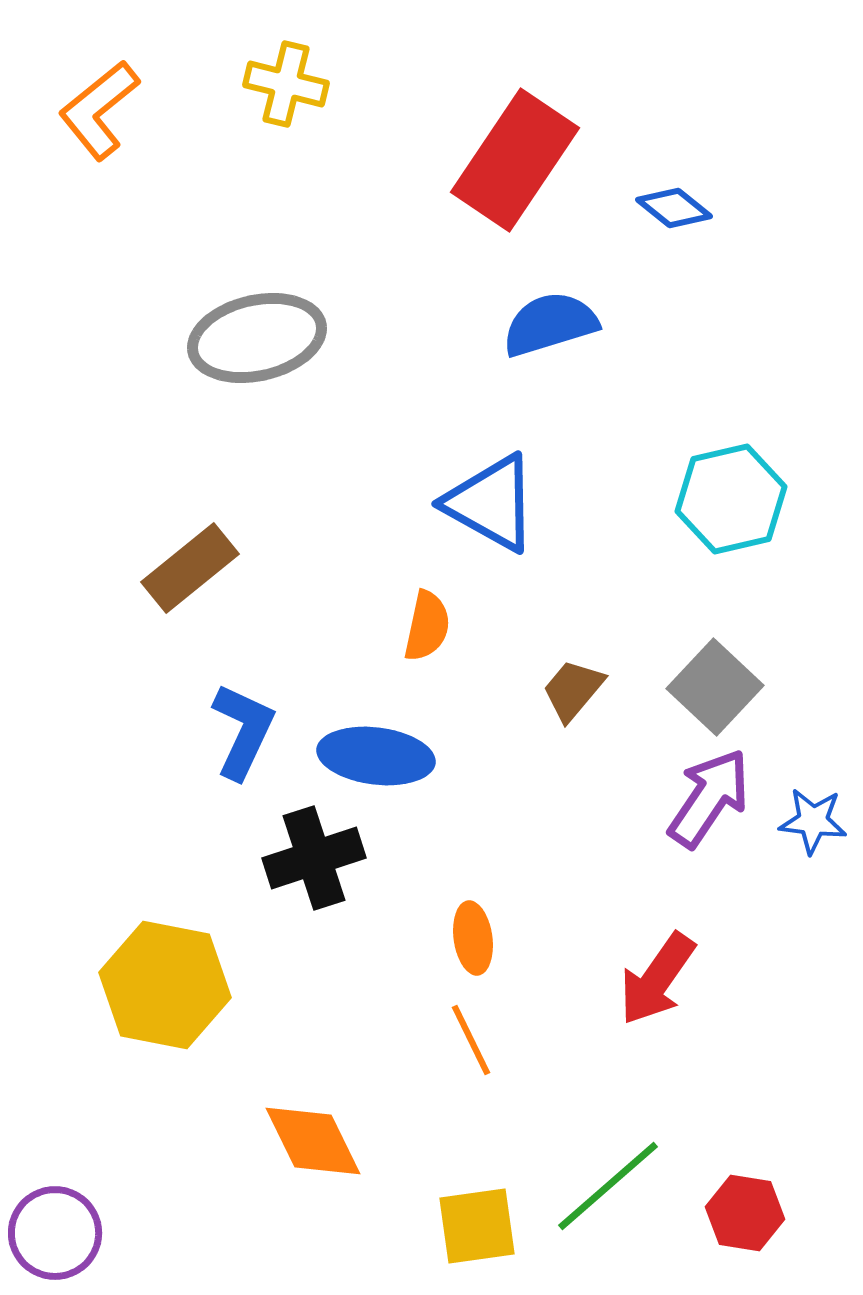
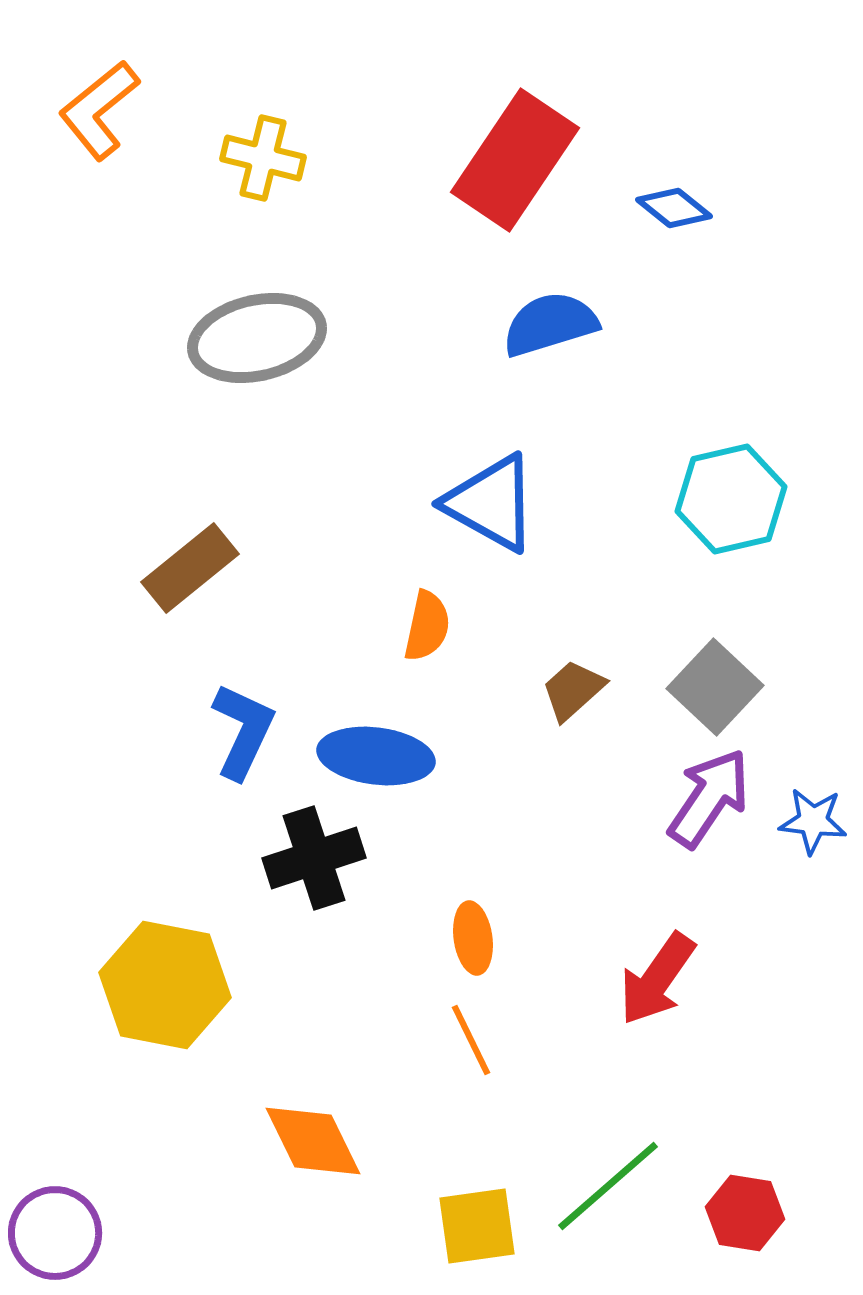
yellow cross: moved 23 px left, 74 px down
brown trapezoid: rotated 8 degrees clockwise
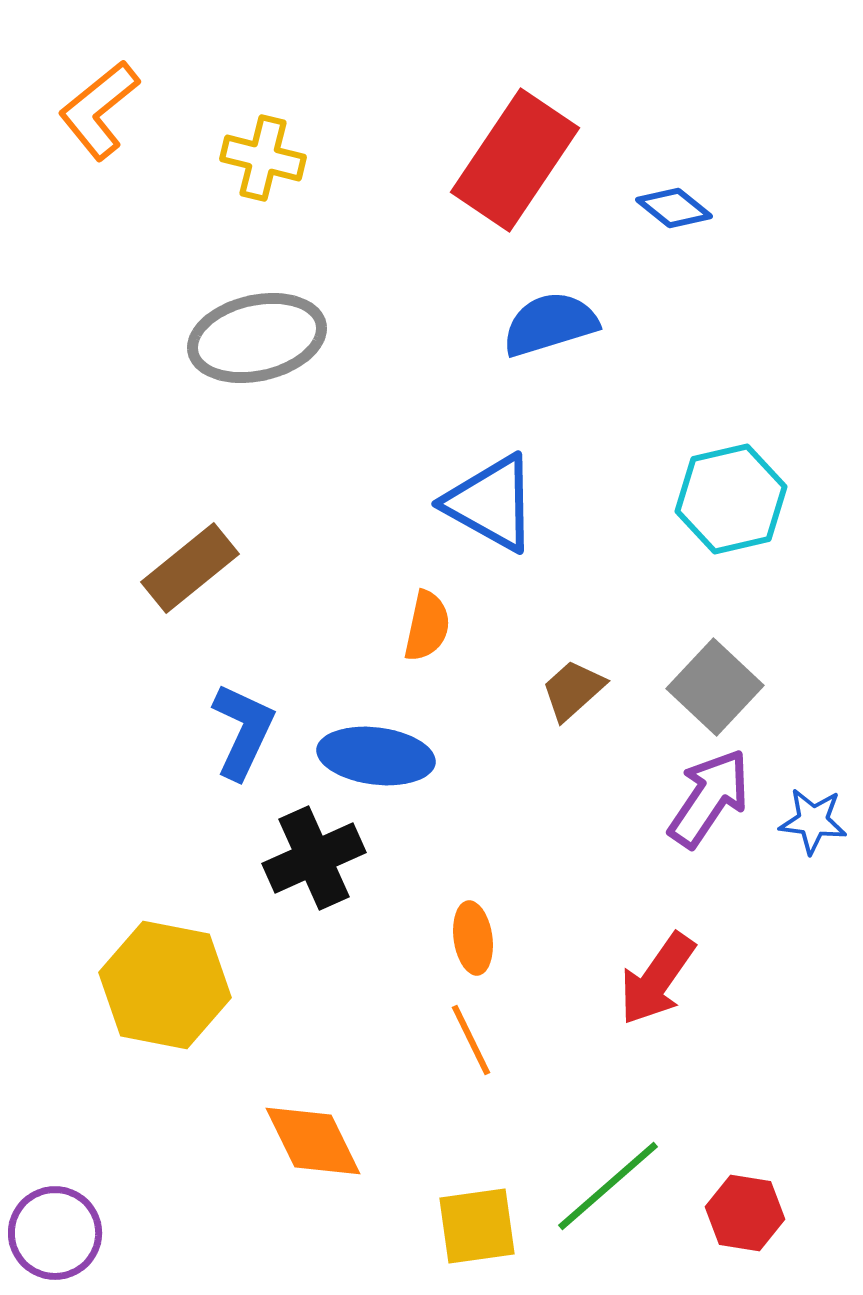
black cross: rotated 6 degrees counterclockwise
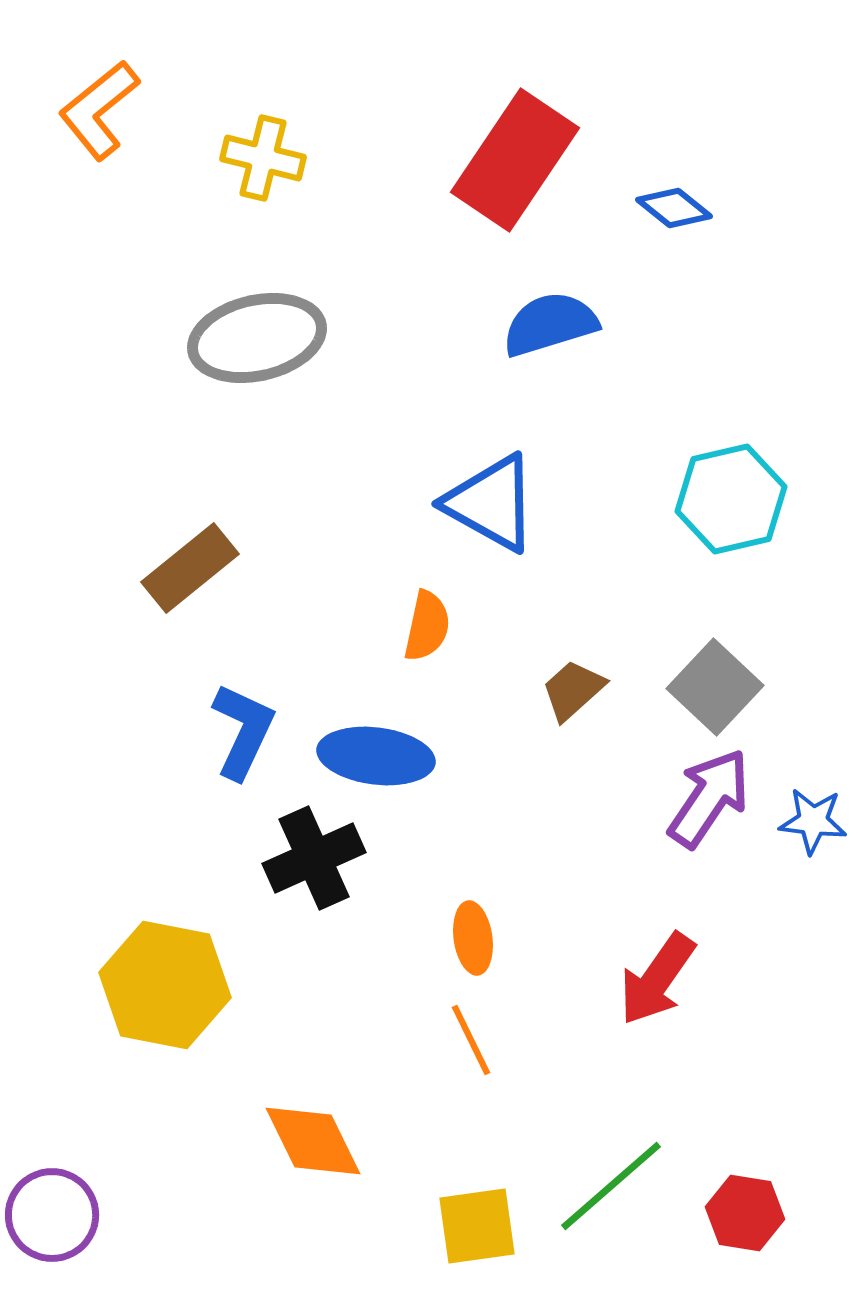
green line: moved 3 px right
purple circle: moved 3 px left, 18 px up
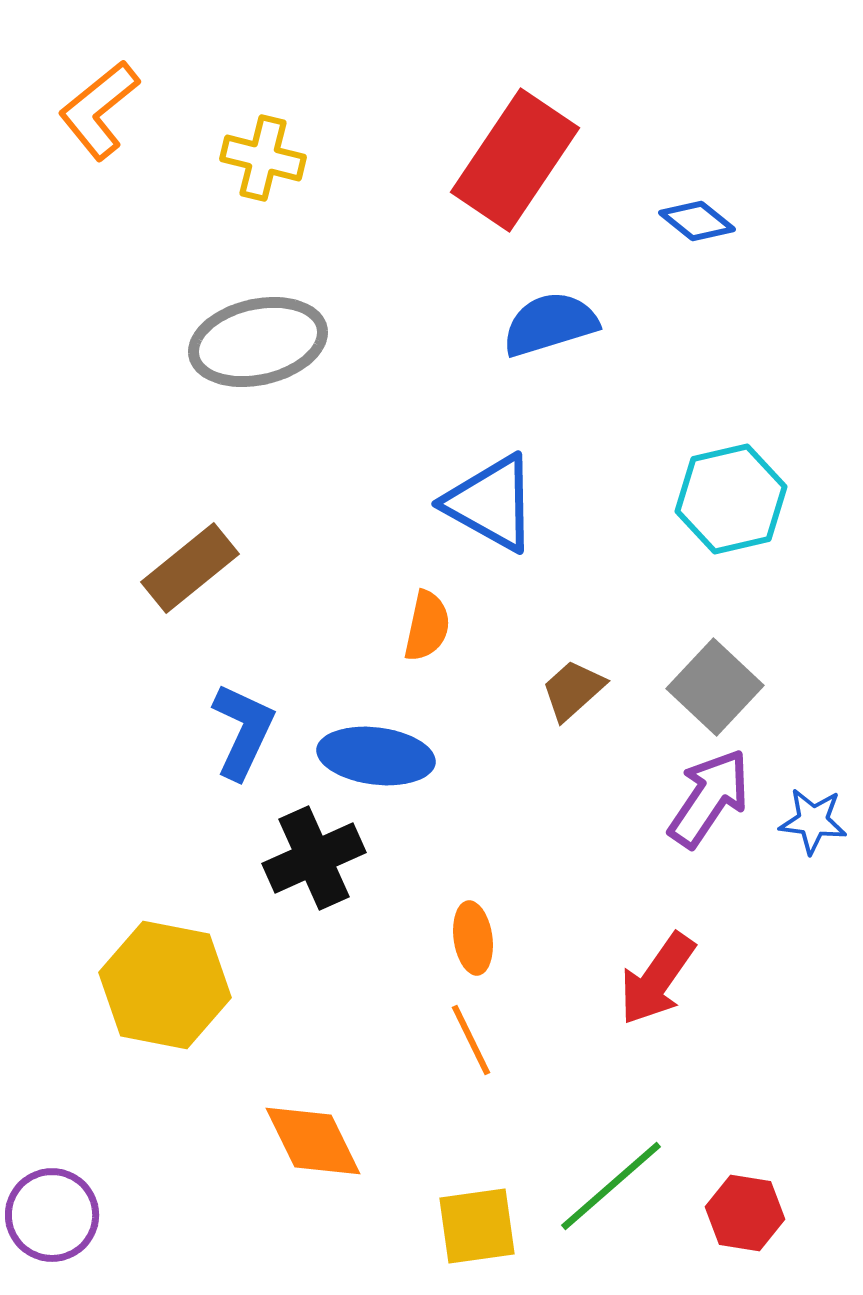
blue diamond: moved 23 px right, 13 px down
gray ellipse: moved 1 px right, 4 px down
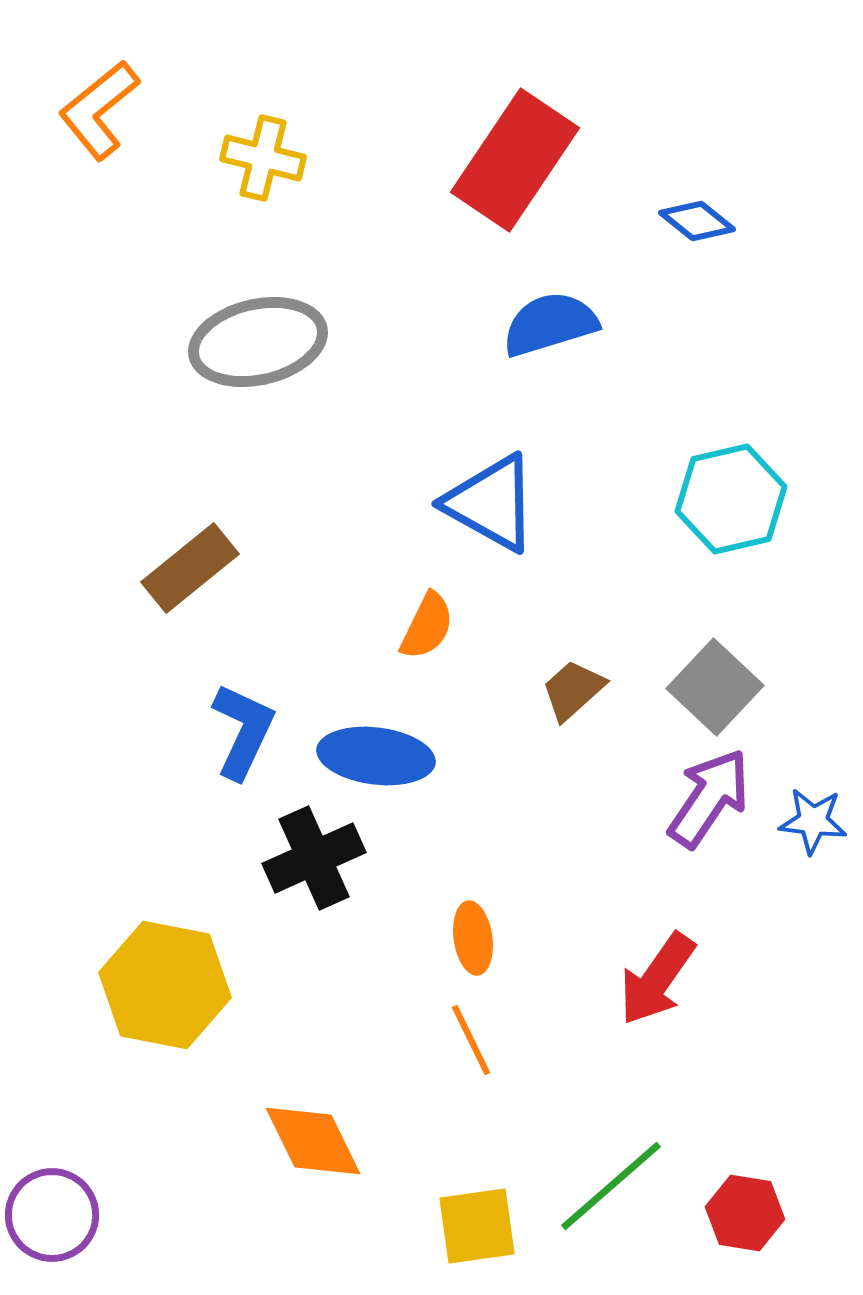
orange semicircle: rotated 14 degrees clockwise
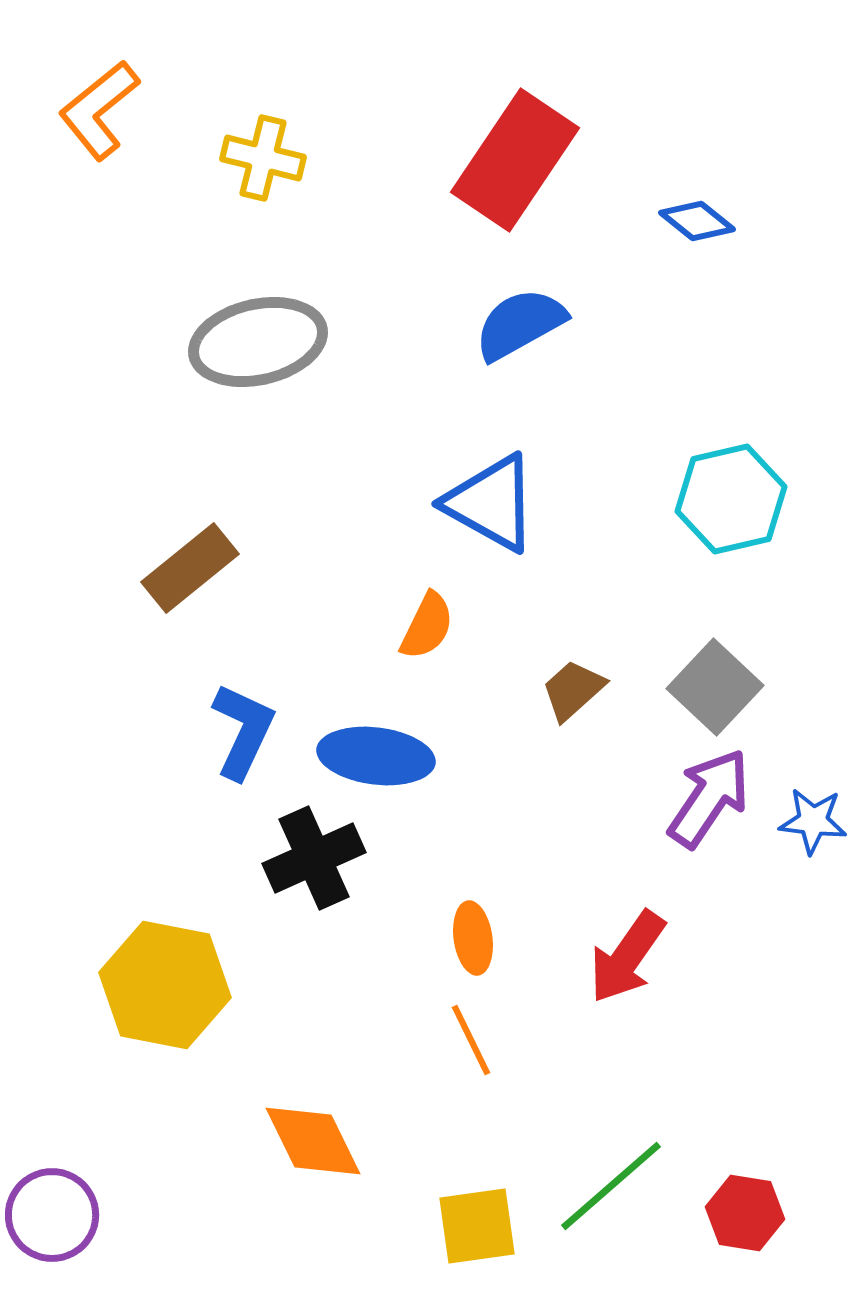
blue semicircle: moved 30 px left; rotated 12 degrees counterclockwise
red arrow: moved 30 px left, 22 px up
